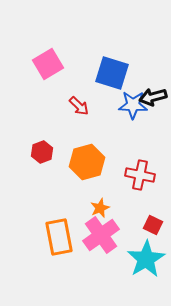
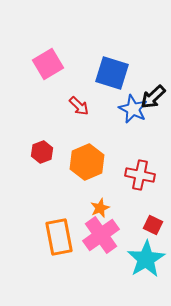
black arrow: rotated 28 degrees counterclockwise
blue star: moved 4 px down; rotated 24 degrees clockwise
orange hexagon: rotated 8 degrees counterclockwise
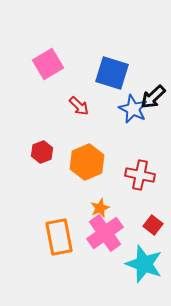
red square: rotated 12 degrees clockwise
pink cross: moved 4 px right, 2 px up
cyan star: moved 2 px left, 5 px down; rotated 21 degrees counterclockwise
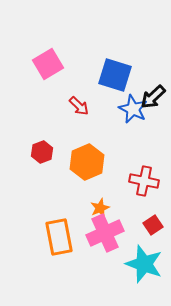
blue square: moved 3 px right, 2 px down
red cross: moved 4 px right, 6 px down
red square: rotated 18 degrees clockwise
pink cross: rotated 12 degrees clockwise
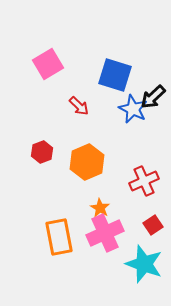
red cross: rotated 36 degrees counterclockwise
orange star: rotated 18 degrees counterclockwise
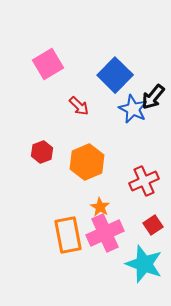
blue square: rotated 28 degrees clockwise
black arrow: rotated 8 degrees counterclockwise
orange star: moved 1 px up
orange rectangle: moved 9 px right, 2 px up
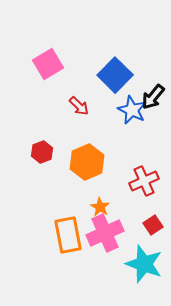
blue star: moved 1 px left, 1 px down
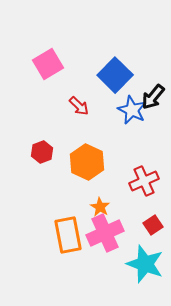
orange hexagon: rotated 12 degrees counterclockwise
cyan star: moved 1 px right
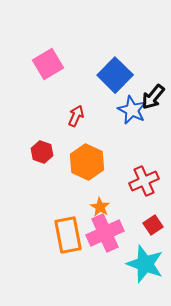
red arrow: moved 3 px left, 10 px down; rotated 110 degrees counterclockwise
red hexagon: rotated 20 degrees counterclockwise
